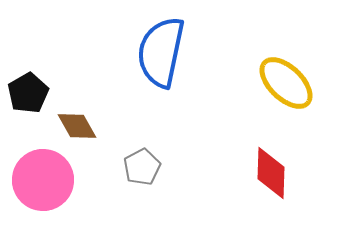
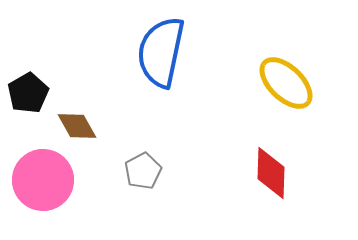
gray pentagon: moved 1 px right, 4 px down
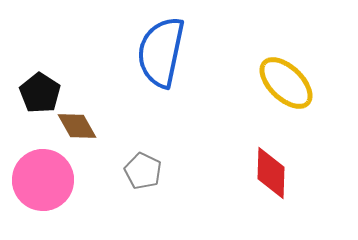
black pentagon: moved 12 px right; rotated 9 degrees counterclockwise
gray pentagon: rotated 18 degrees counterclockwise
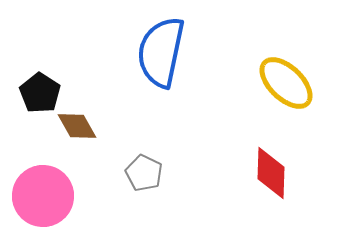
gray pentagon: moved 1 px right, 2 px down
pink circle: moved 16 px down
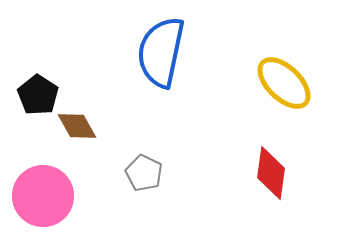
yellow ellipse: moved 2 px left
black pentagon: moved 2 px left, 2 px down
red diamond: rotated 6 degrees clockwise
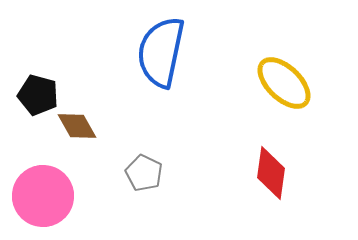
black pentagon: rotated 18 degrees counterclockwise
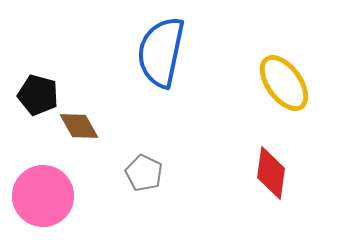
yellow ellipse: rotated 10 degrees clockwise
brown diamond: moved 2 px right
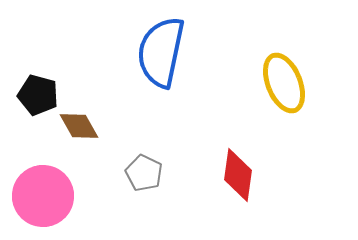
yellow ellipse: rotated 14 degrees clockwise
red diamond: moved 33 px left, 2 px down
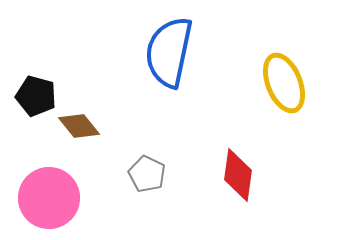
blue semicircle: moved 8 px right
black pentagon: moved 2 px left, 1 px down
brown diamond: rotated 9 degrees counterclockwise
gray pentagon: moved 3 px right, 1 px down
pink circle: moved 6 px right, 2 px down
